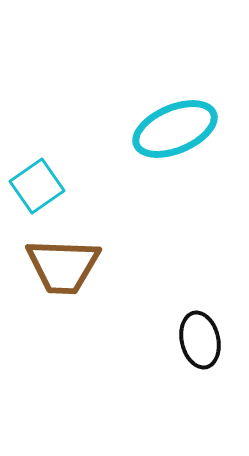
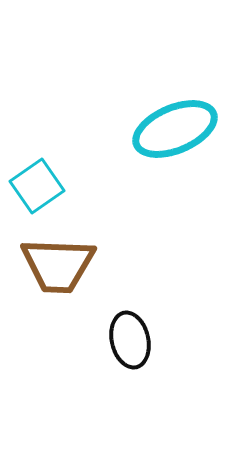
brown trapezoid: moved 5 px left, 1 px up
black ellipse: moved 70 px left
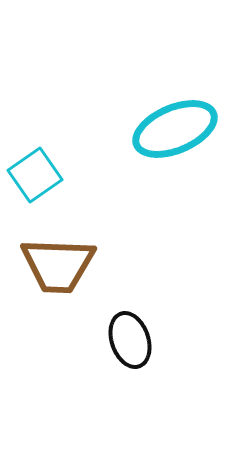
cyan square: moved 2 px left, 11 px up
black ellipse: rotated 6 degrees counterclockwise
